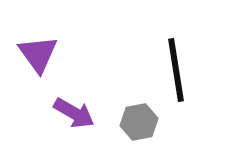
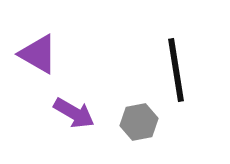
purple triangle: rotated 24 degrees counterclockwise
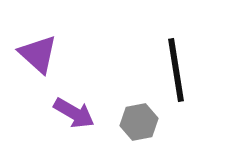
purple triangle: rotated 12 degrees clockwise
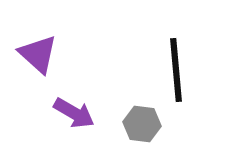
black line: rotated 4 degrees clockwise
gray hexagon: moved 3 px right, 2 px down; rotated 18 degrees clockwise
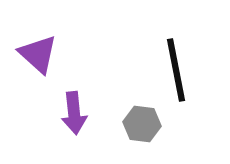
black line: rotated 6 degrees counterclockwise
purple arrow: rotated 54 degrees clockwise
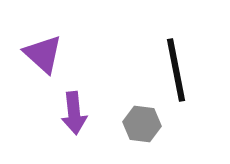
purple triangle: moved 5 px right
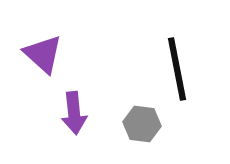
black line: moved 1 px right, 1 px up
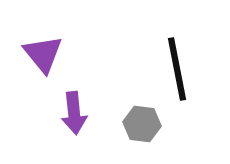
purple triangle: rotated 9 degrees clockwise
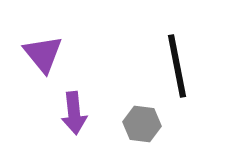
black line: moved 3 px up
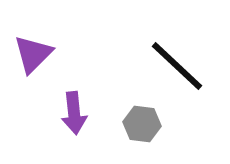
purple triangle: moved 10 px left; rotated 24 degrees clockwise
black line: rotated 36 degrees counterclockwise
